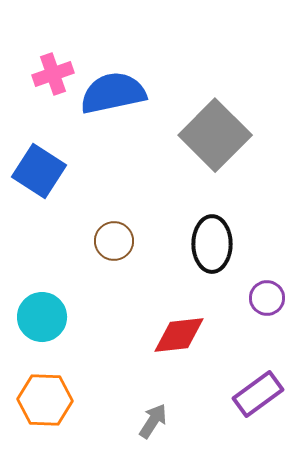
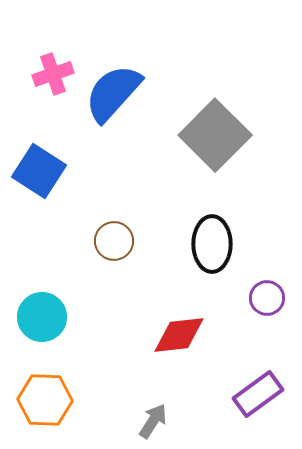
blue semicircle: rotated 36 degrees counterclockwise
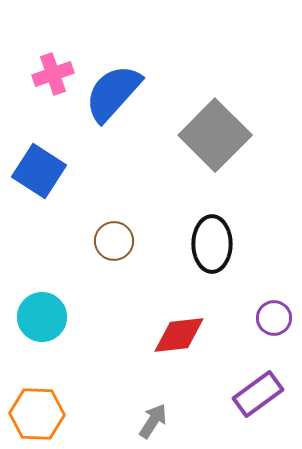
purple circle: moved 7 px right, 20 px down
orange hexagon: moved 8 px left, 14 px down
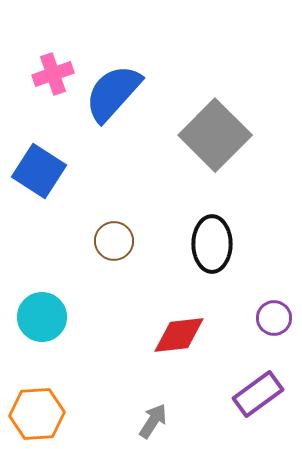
orange hexagon: rotated 6 degrees counterclockwise
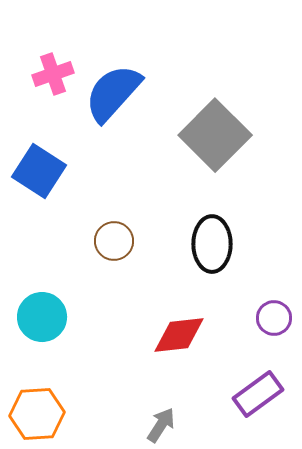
gray arrow: moved 8 px right, 4 px down
